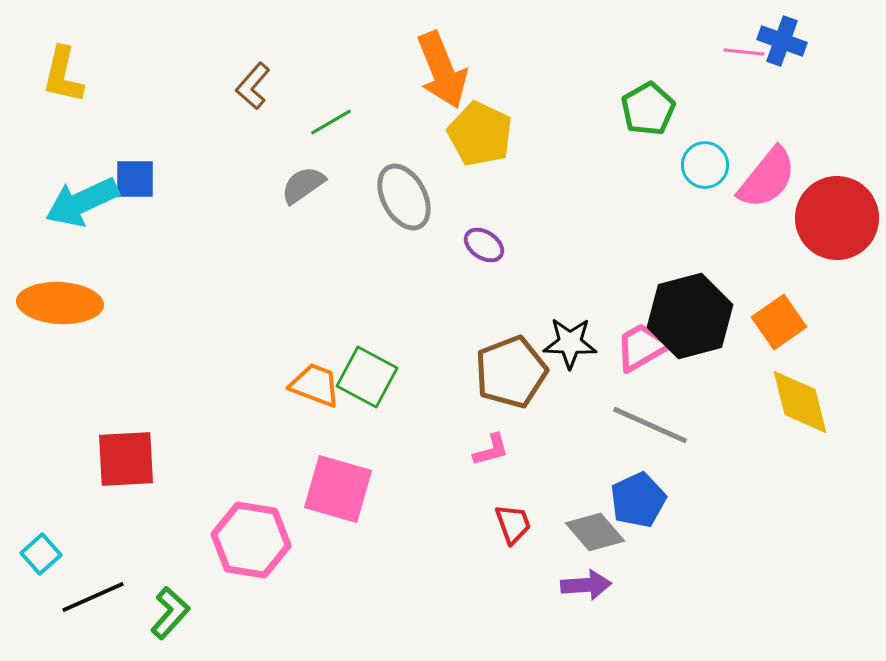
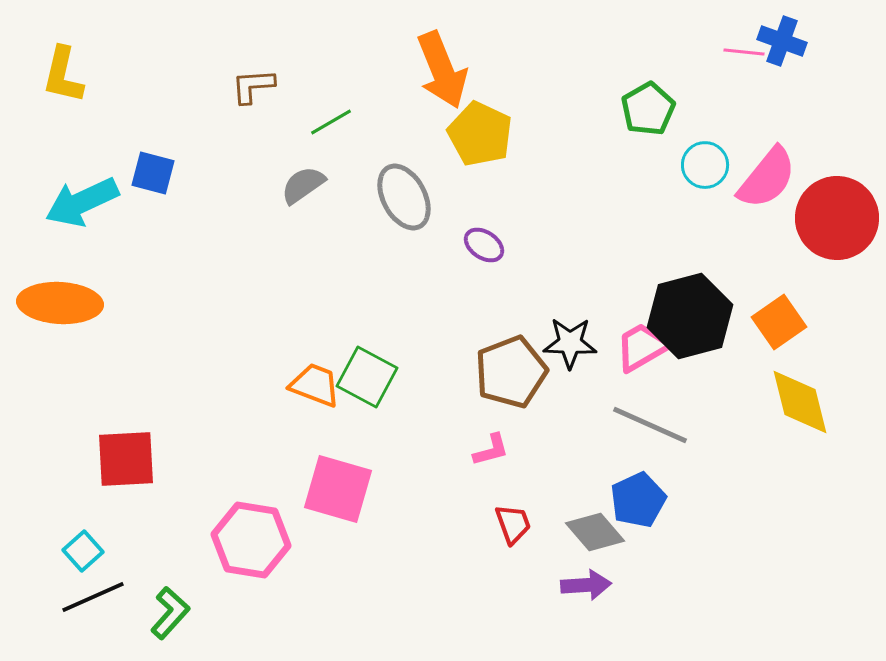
brown L-shape: rotated 45 degrees clockwise
blue square: moved 18 px right, 6 px up; rotated 15 degrees clockwise
cyan square: moved 42 px right, 3 px up
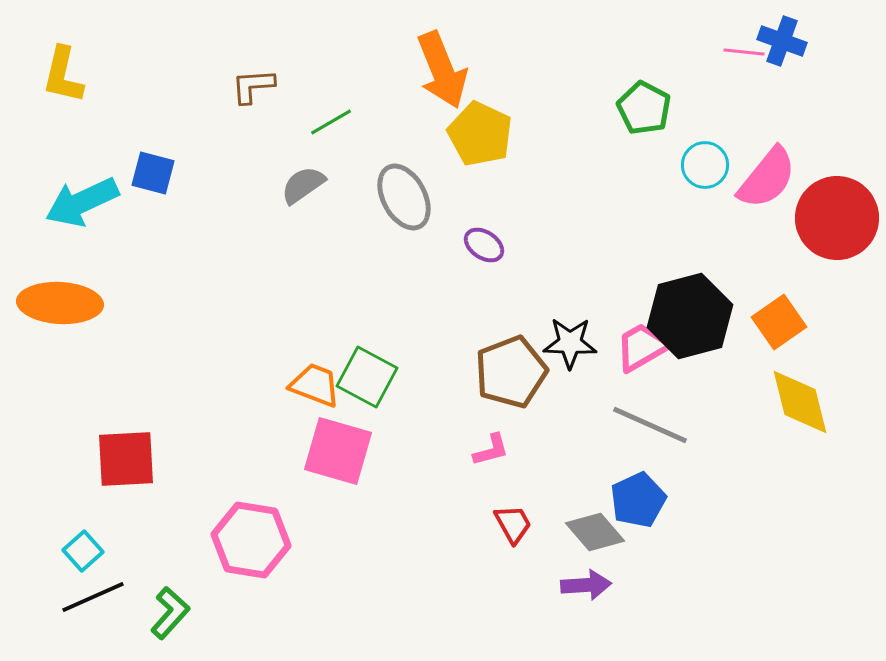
green pentagon: moved 4 px left, 1 px up; rotated 14 degrees counterclockwise
pink square: moved 38 px up
red trapezoid: rotated 9 degrees counterclockwise
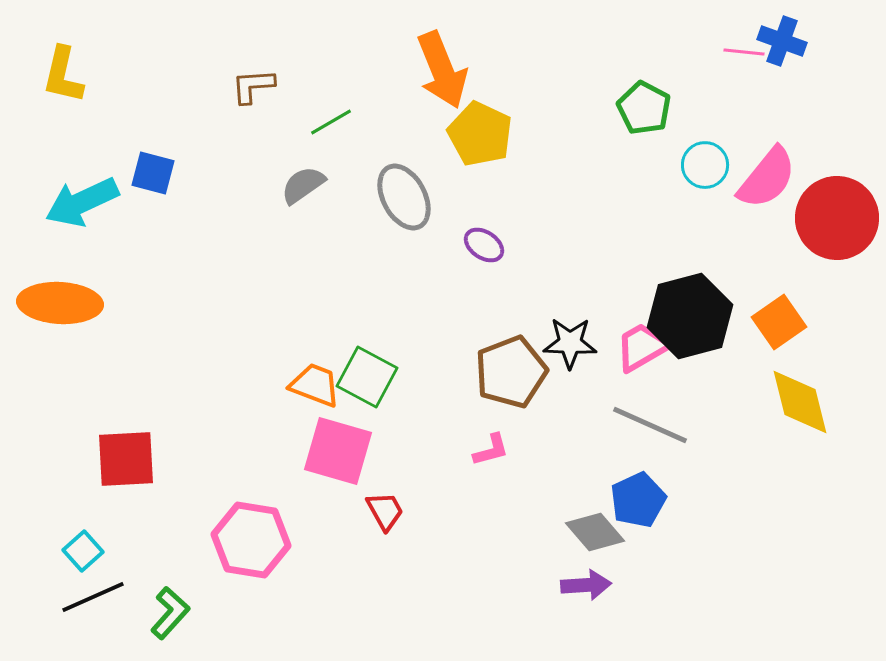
red trapezoid: moved 128 px left, 13 px up
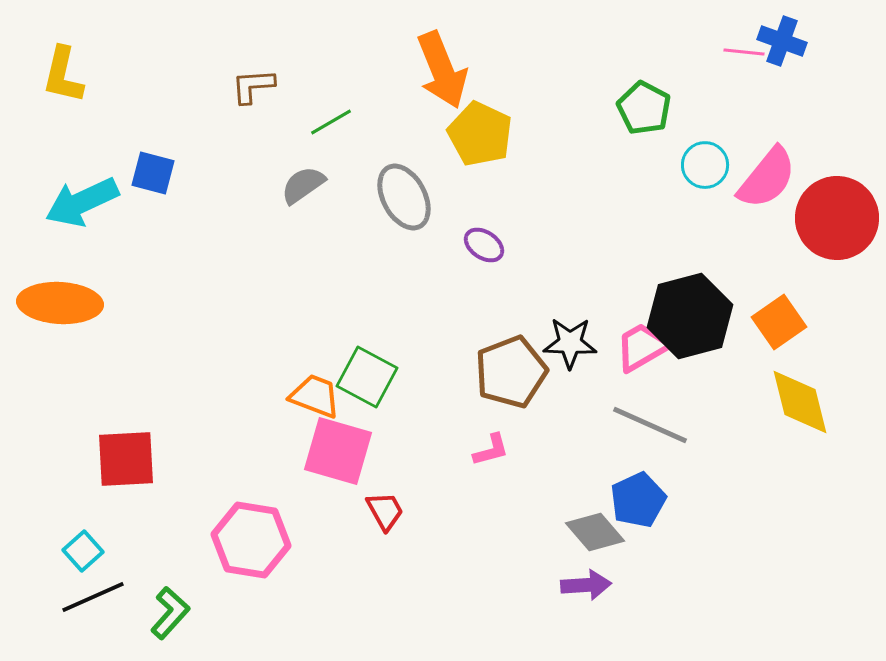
orange trapezoid: moved 11 px down
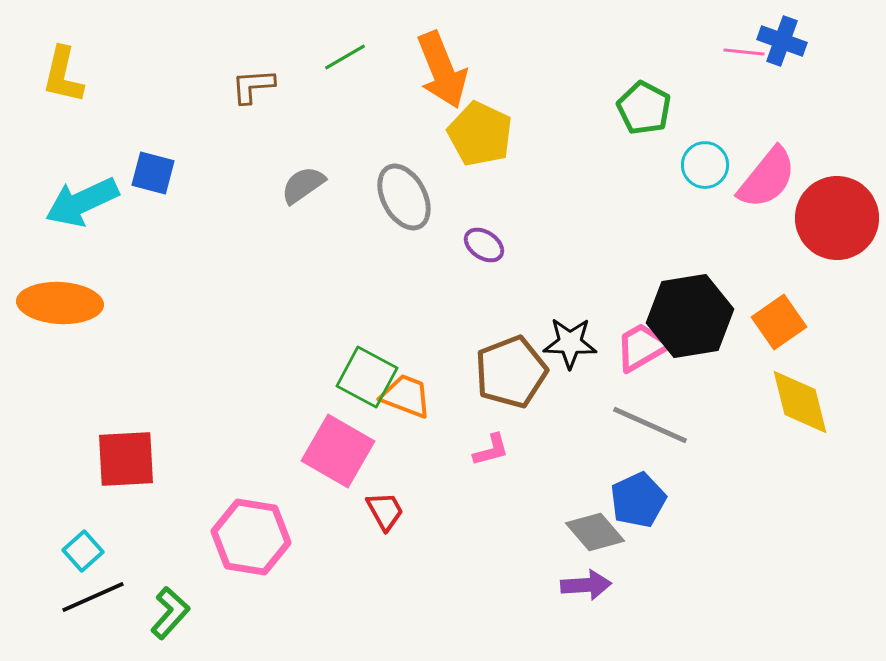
green line: moved 14 px right, 65 px up
black hexagon: rotated 6 degrees clockwise
orange trapezoid: moved 91 px right
pink square: rotated 14 degrees clockwise
pink hexagon: moved 3 px up
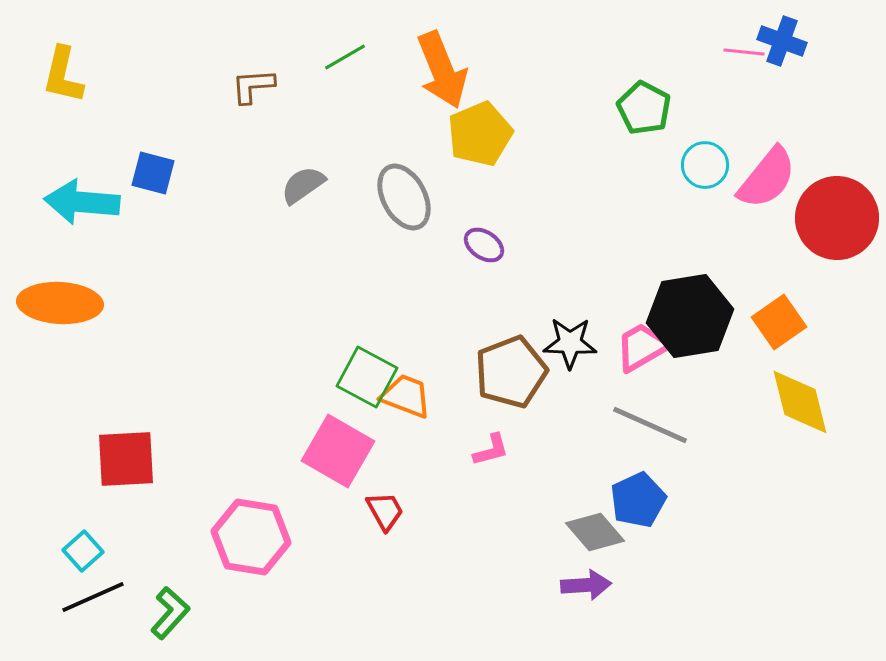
yellow pentagon: rotated 24 degrees clockwise
cyan arrow: rotated 30 degrees clockwise
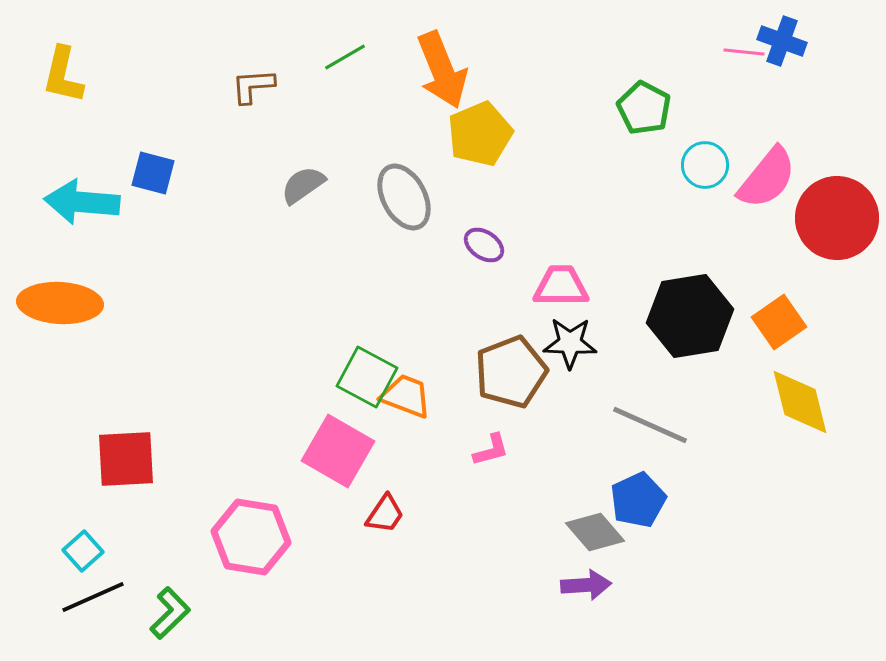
pink trapezoid: moved 81 px left, 61 px up; rotated 30 degrees clockwise
red trapezoid: moved 3 px down; rotated 63 degrees clockwise
green L-shape: rotated 4 degrees clockwise
